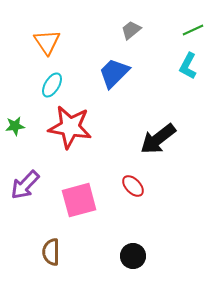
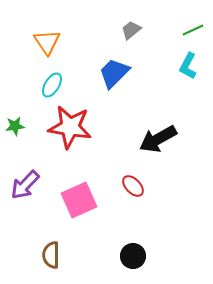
black arrow: rotated 9 degrees clockwise
pink square: rotated 9 degrees counterclockwise
brown semicircle: moved 3 px down
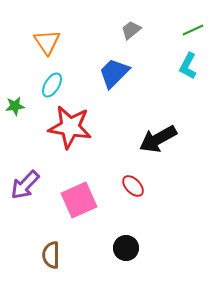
green star: moved 20 px up
black circle: moved 7 px left, 8 px up
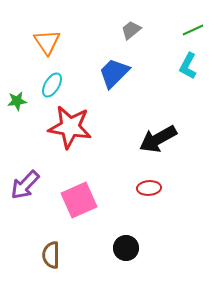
green star: moved 2 px right, 5 px up
red ellipse: moved 16 px right, 2 px down; rotated 50 degrees counterclockwise
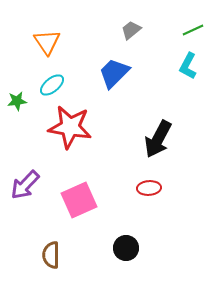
cyan ellipse: rotated 20 degrees clockwise
black arrow: rotated 33 degrees counterclockwise
